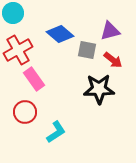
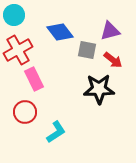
cyan circle: moved 1 px right, 2 px down
blue diamond: moved 2 px up; rotated 12 degrees clockwise
pink rectangle: rotated 10 degrees clockwise
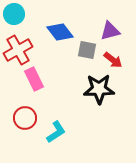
cyan circle: moved 1 px up
red circle: moved 6 px down
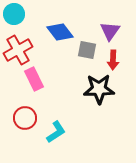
purple triangle: rotated 40 degrees counterclockwise
red arrow: rotated 54 degrees clockwise
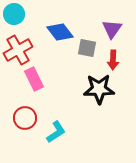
purple triangle: moved 2 px right, 2 px up
gray square: moved 2 px up
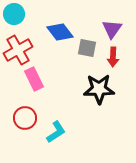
red arrow: moved 3 px up
